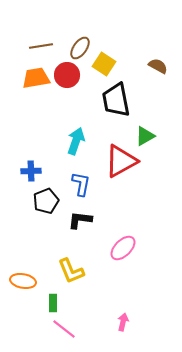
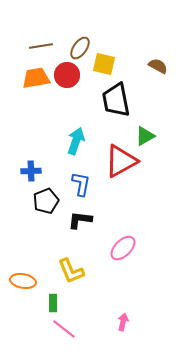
yellow square: rotated 20 degrees counterclockwise
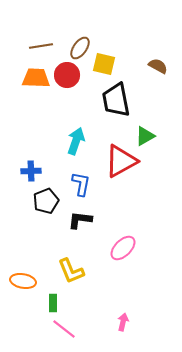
orange trapezoid: rotated 12 degrees clockwise
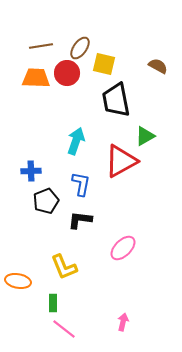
red circle: moved 2 px up
yellow L-shape: moved 7 px left, 4 px up
orange ellipse: moved 5 px left
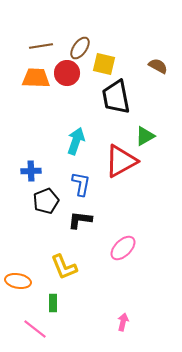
black trapezoid: moved 3 px up
pink line: moved 29 px left
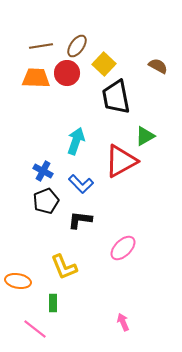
brown ellipse: moved 3 px left, 2 px up
yellow square: rotated 30 degrees clockwise
blue cross: moved 12 px right; rotated 30 degrees clockwise
blue L-shape: rotated 125 degrees clockwise
pink arrow: rotated 36 degrees counterclockwise
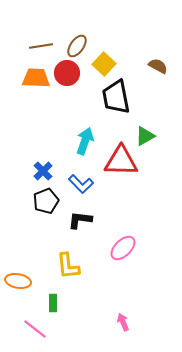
cyan arrow: moved 9 px right
red triangle: rotated 30 degrees clockwise
blue cross: rotated 18 degrees clockwise
yellow L-shape: moved 4 px right, 1 px up; rotated 16 degrees clockwise
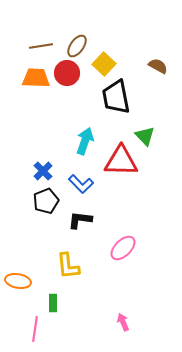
green triangle: rotated 45 degrees counterclockwise
pink line: rotated 60 degrees clockwise
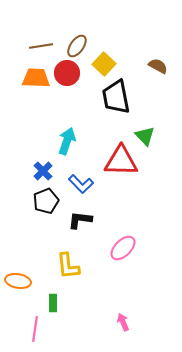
cyan arrow: moved 18 px left
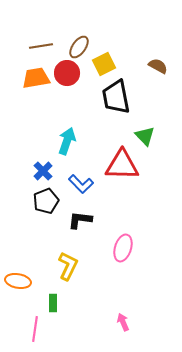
brown ellipse: moved 2 px right, 1 px down
yellow square: rotated 20 degrees clockwise
orange trapezoid: rotated 12 degrees counterclockwise
red triangle: moved 1 px right, 4 px down
pink ellipse: rotated 28 degrees counterclockwise
yellow L-shape: rotated 148 degrees counterclockwise
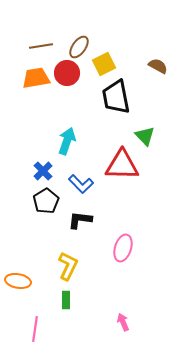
black pentagon: rotated 10 degrees counterclockwise
green rectangle: moved 13 px right, 3 px up
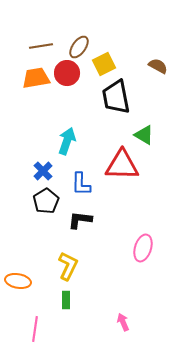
green triangle: moved 1 px left, 1 px up; rotated 15 degrees counterclockwise
blue L-shape: rotated 45 degrees clockwise
pink ellipse: moved 20 px right
